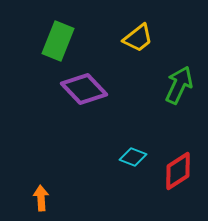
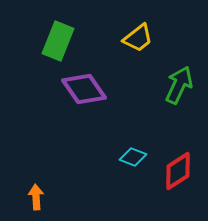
purple diamond: rotated 9 degrees clockwise
orange arrow: moved 5 px left, 1 px up
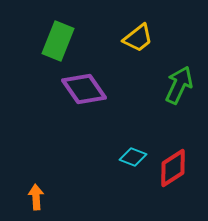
red diamond: moved 5 px left, 3 px up
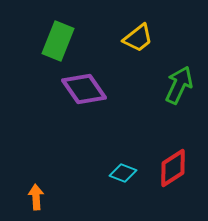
cyan diamond: moved 10 px left, 16 px down
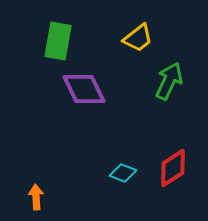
green rectangle: rotated 12 degrees counterclockwise
green arrow: moved 10 px left, 4 px up
purple diamond: rotated 9 degrees clockwise
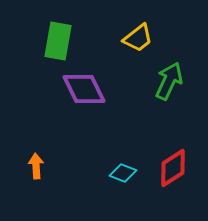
orange arrow: moved 31 px up
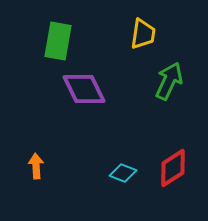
yellow trapezoid: moved 5 px right, 4 px up; rotated 44 degrees counterclockwise
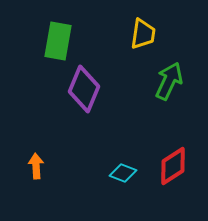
purple diamond: rotated 48 degrees clockwise
red diamond: moved 2 px up
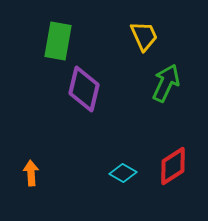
yellow trapezoid: moved 1 px right, 2 px down; rotated 32 degrees counterclockwise
green arrow: moved 3 px left, 2 px down
purple diamond: rotated 9 degrees counterclockwise
orange arrow: moved 5 px left, 7 px down
cyan diamond: rotated 8 degrees clockwise
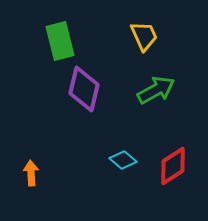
green rectangle: moved 2 px right; rotated 24 degrees counterclockwise
green arrow: moved 10 px left, 7 px down; rotated 36 degrees clockwise
cyan diamond: moved 13 px up; rotated 12 degrees clockwise
